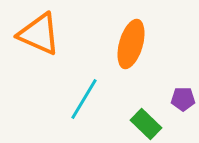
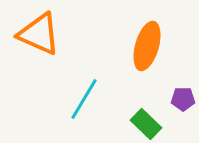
orange ellipse: moved 16 px right, 2 px down
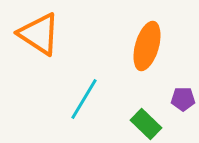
orange triangle: rotated 9 degrees clockwise
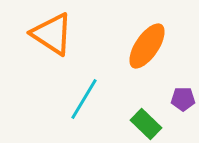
orange triangle: moved 13 px right
orange ellipse: rotated 18 degrees clockwise
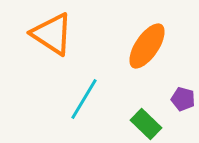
purple pentagon: rotated 15 degrees clockwise
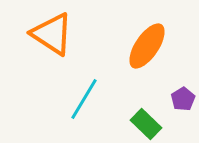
purple pentagon: rotated 25 degrees clockwise
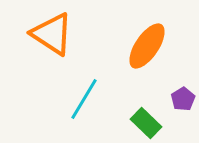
green rectangle: moved 1 px up
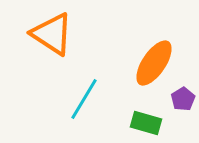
orange ellipse: moved 7 px right, 17 px down
green rectangle: rotated 28 degrees counterclockwise
